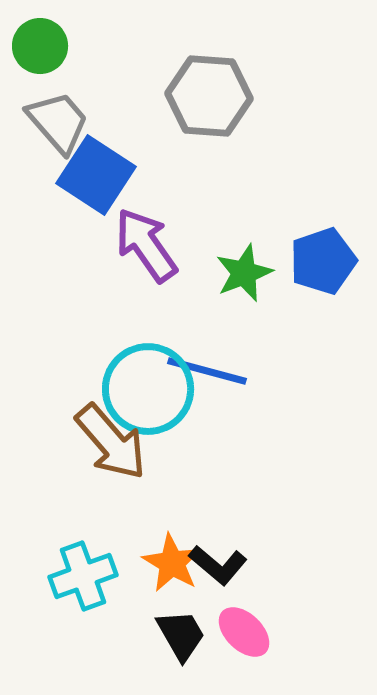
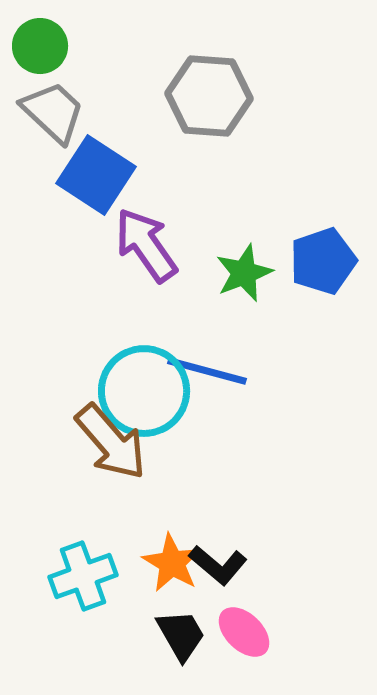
gray trapezoid: moved 5 px left, 10 px up; rotated 6 degrees counterclockwise
cyan circle: moved 4 px left, 2 px down
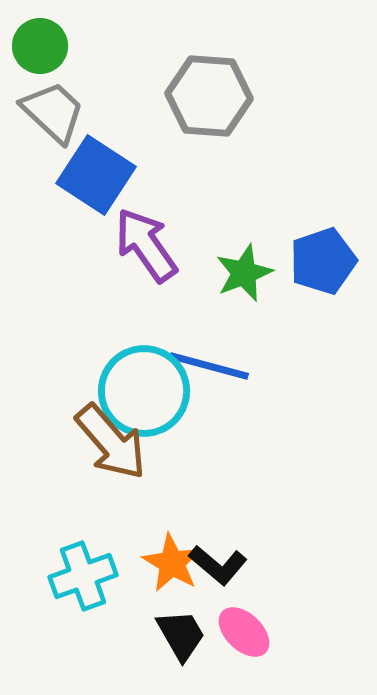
blue line: moved 2 px right, 5 px up
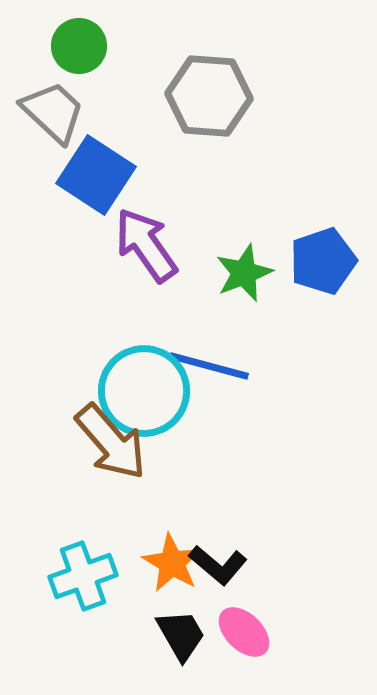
green circle: moved 39 px right
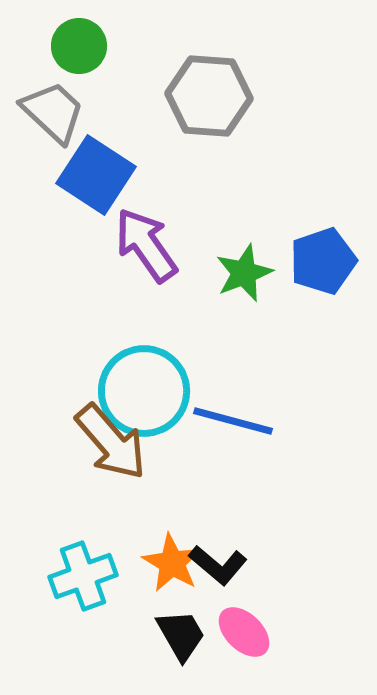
blue line: moved 24 px right, 55 px down
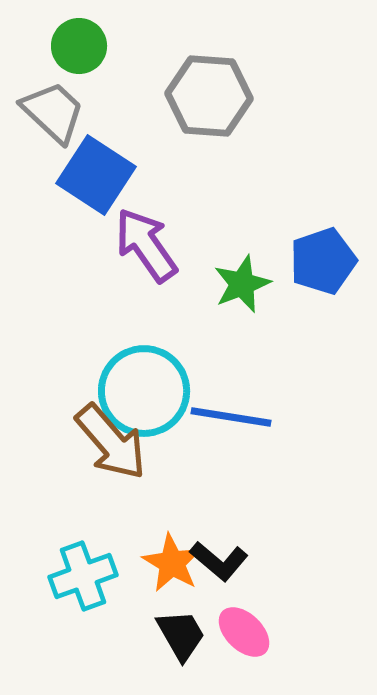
green star: moved 2 px left, 11 px down
blue line: moved 2 px left, 4 px up; rotated 6 degrees counterclockwise
black L-shape: moved 1 px right, 4 px up
